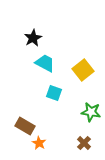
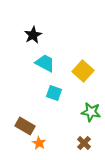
black star: moved 3 px up
yellow square: moved 1 px down; rotated 10 degrees counterclockwise
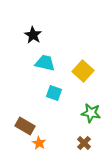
black star: rotated 12 degrees counterclockwise
cyan trapezoid: rotated 15 degrees counterclockwise
green star: moved 1 px down
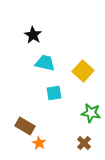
cyan square: rotated 28 degrees counterclockwise
